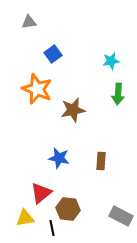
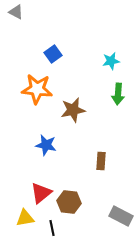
gray triangle: moved 13 px left, 10 px up; rotated 35 degrees clockwise
orange star: rotated 16 degrees counterclockwise
blue star: moved 13 px left, 13 px up
brown hexagon: moved 1 px right, 7 px up
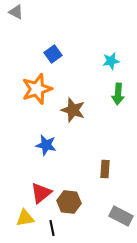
orange star: rotated 24 degrees counterclockwise
brown star: rotated 30 degrees clockwise
brown rectangle: moved 4 px right, 8 px down
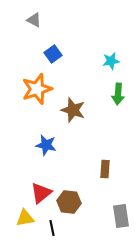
gray triangle: moved 18 px right, 8 px down
gray rectangle: rotated 55 degrees clockwise
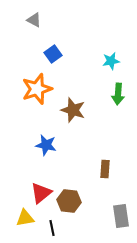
brown hexagon: moved 1 px up
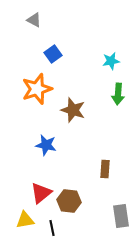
yellow triangle: moved 2 px down
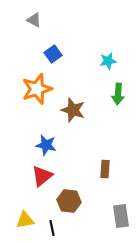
cyan star: moved 3 px left
red triangle: moved 1 px right, 17 px up
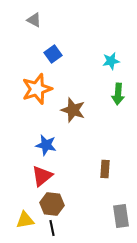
cyan star: moved 3 px right
brown hexagon: moved 17 px left, 3 px down
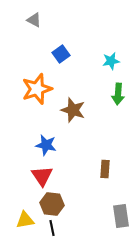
blue square: moved 8 px right
red triangle: rotated 25 degrees counterclockwise
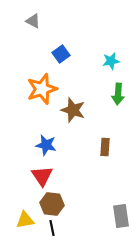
gray triangle: moved 1 px left, 1 px down
orange star: moved 5 px right
brown rectangle: moved 22 px up
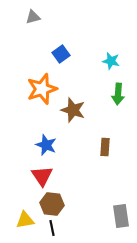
gray triangle: moved 4 px up; rotated 42 degrees counterclockwise
cyan star: rotated 24 degrees clockwise
blue star: rotated 10 degrees clockwise
